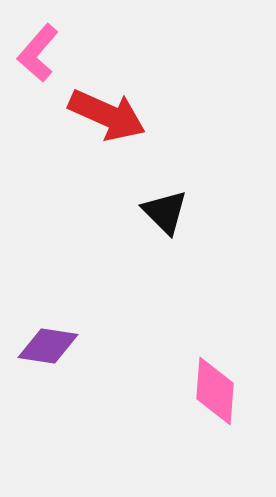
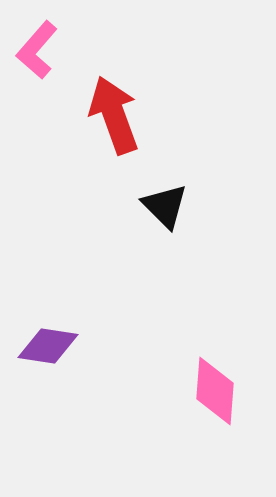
pink L-shape: moved 1 px left, 3 px up
red arrow: moved 7 px right; rotated 134 degrees counterclockwise
black triangle: moved 6 px up
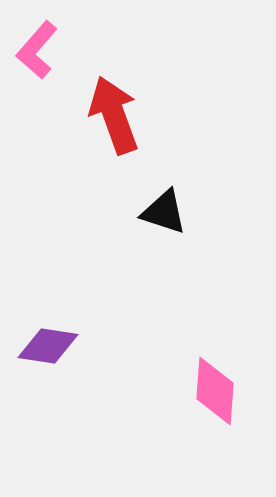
black triangle: moved 1 px left, 6 px down; rotated 27 degrees counterclockwise
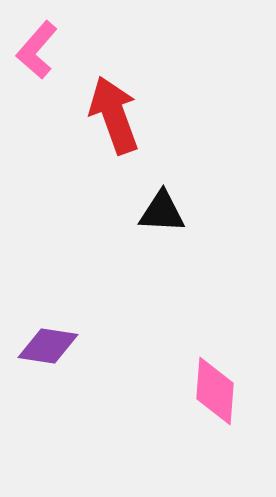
black triangle: moved 2 px left; rotated 15 degrees counterclockwise
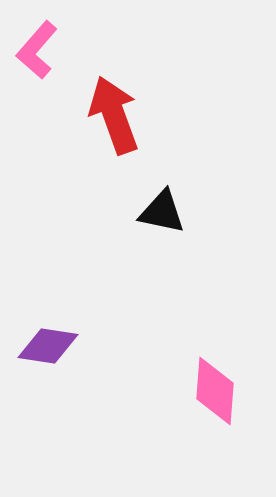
black triangle: rotated 9 degrees clockwise
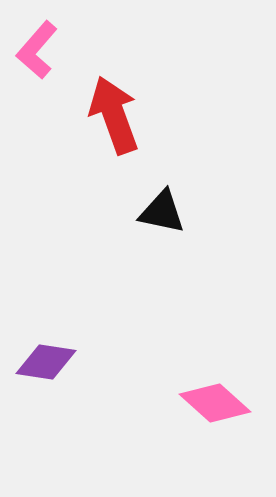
purple diamond: moved 2 px left, 16 px down
pink diamond: moved 12 px down; rotated 52 degrees counterclockwise
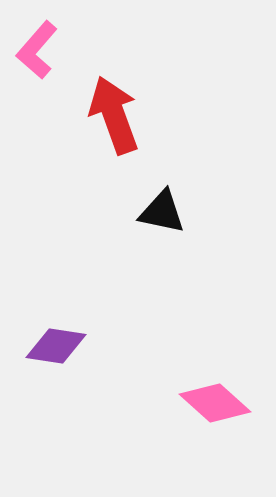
purple diamond: moved 10 px right, 16 px up
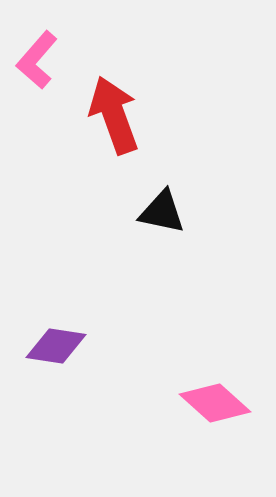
pink L-shape: moved 10 px down
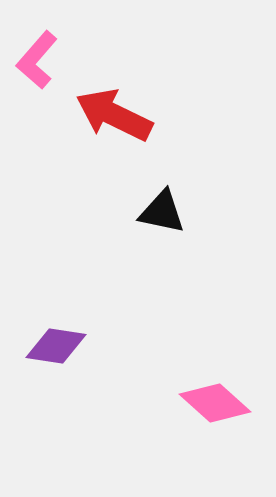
red arrow: rotated 44 degrees counterclockwise
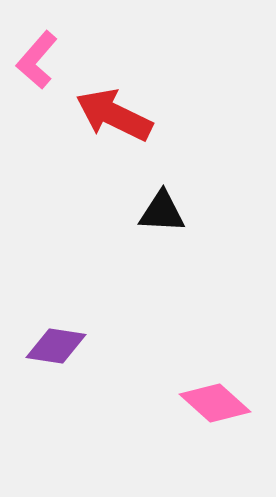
black triangle: rotated 9 degrees counterclockwise
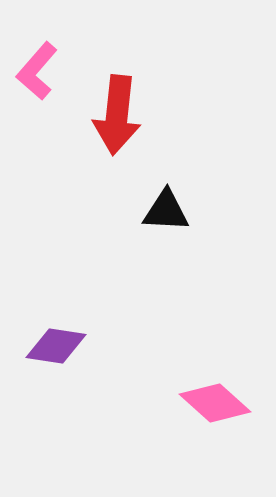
pink L-shape: moved 11 px down
red arrow: moved 3 px right; rotated 110 degrees counterclockwise
black triangle: moved 4 px right, 1 px up
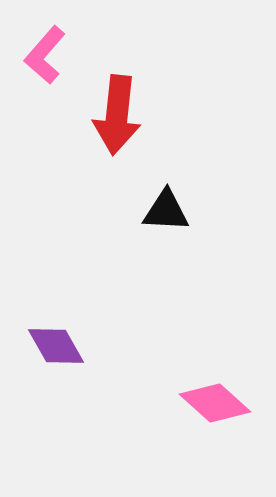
pink L-shape: moved 8 px right, 16 px up
purple diamond: rotated 52 degrees clockwise
